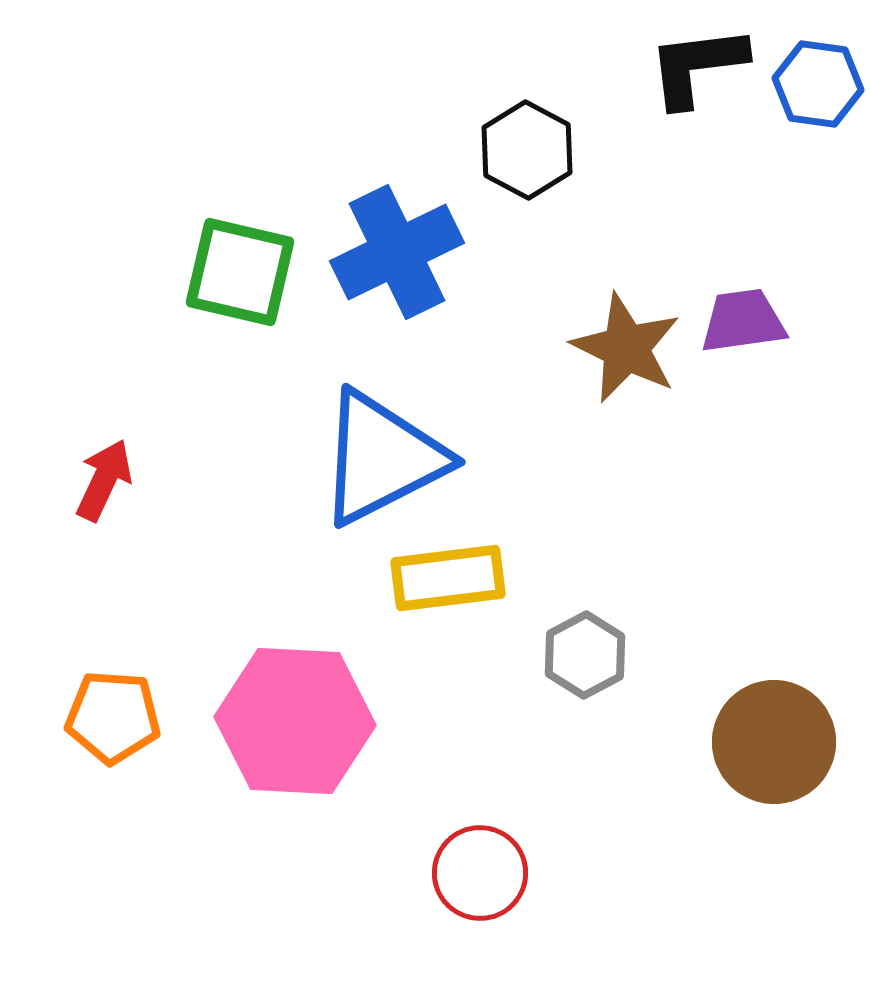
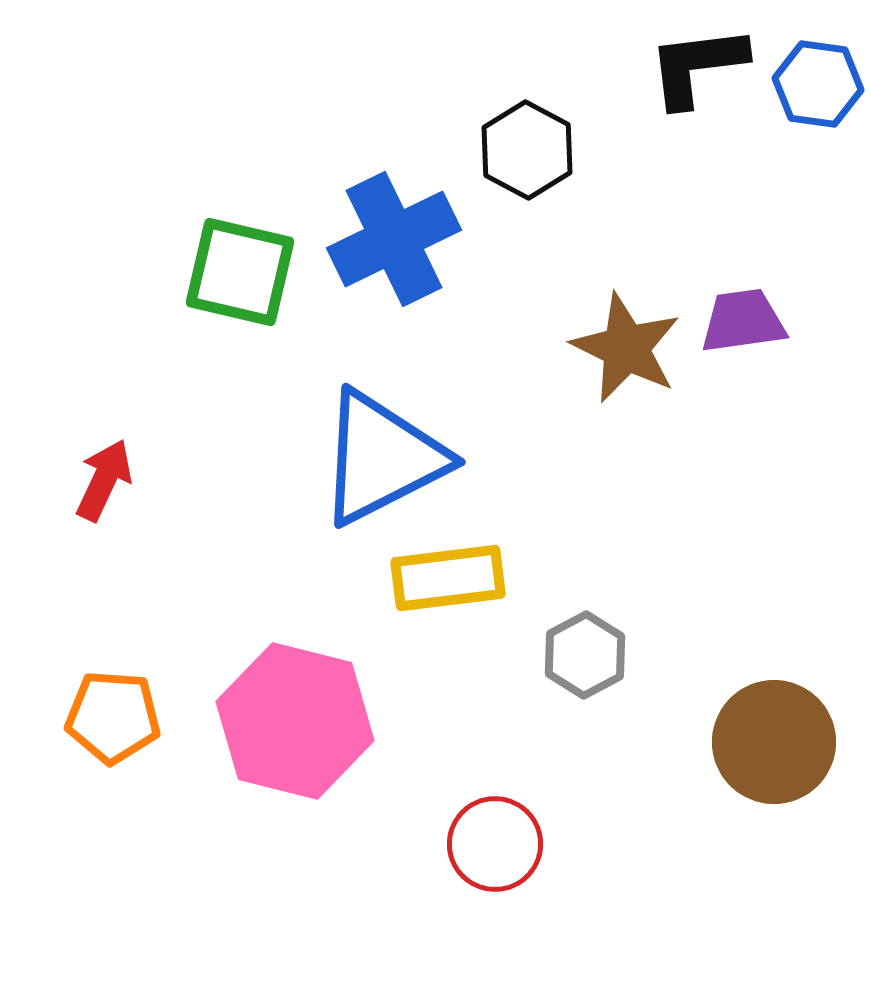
blue cross: moved 3 px left, 13 px up
pink hexagon: rotated 11 degrees clockwise
red circle: moved 15 px right, 29 px up
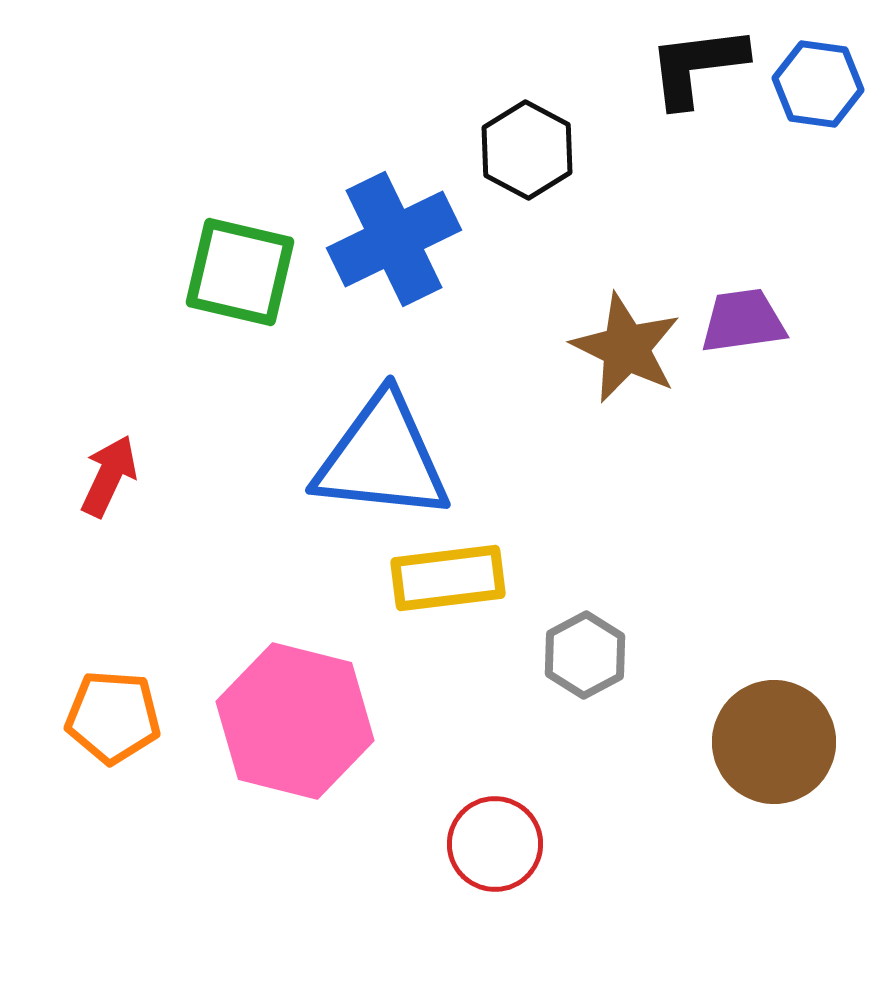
blue triangle: rotated 33 degrees clockwise
red arrow: moved 5 px right, 4 px up
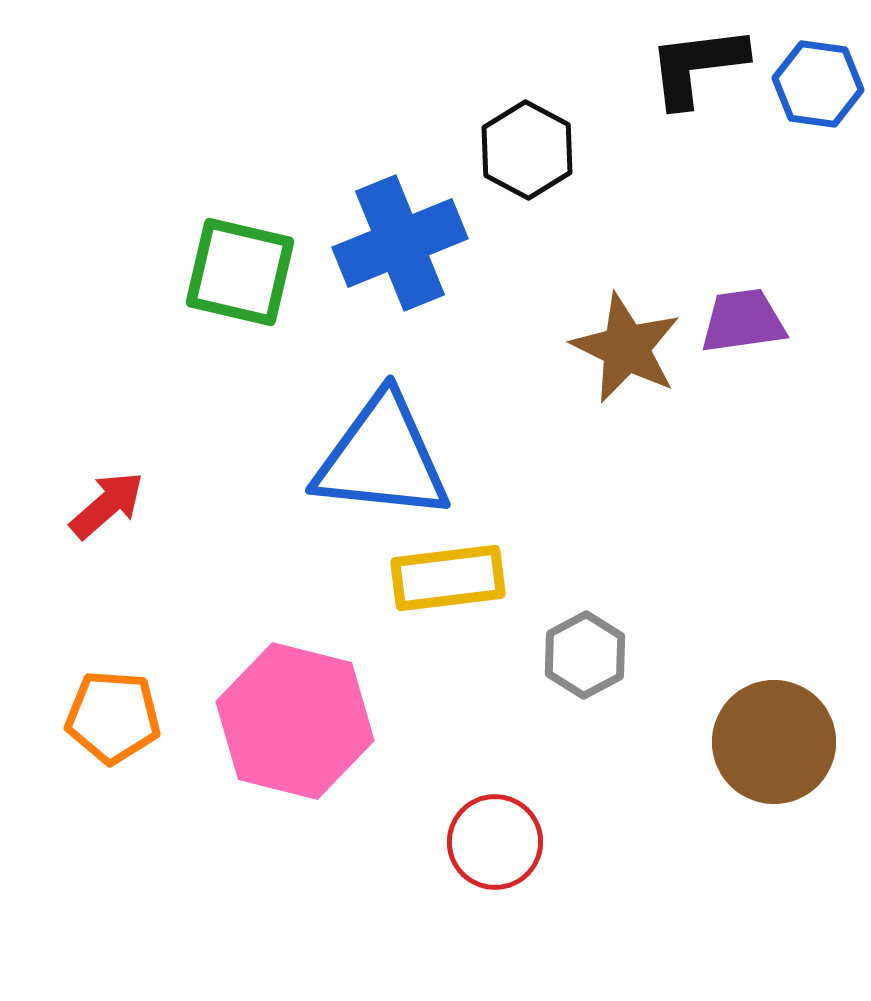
blue cross: moved 6 px right, 4 px down; rotated 4 degrees clockwise
red arrow: moved 2 px left, 29 px down; rotated 24 degrees clockwise
red circle: moved 2 px up
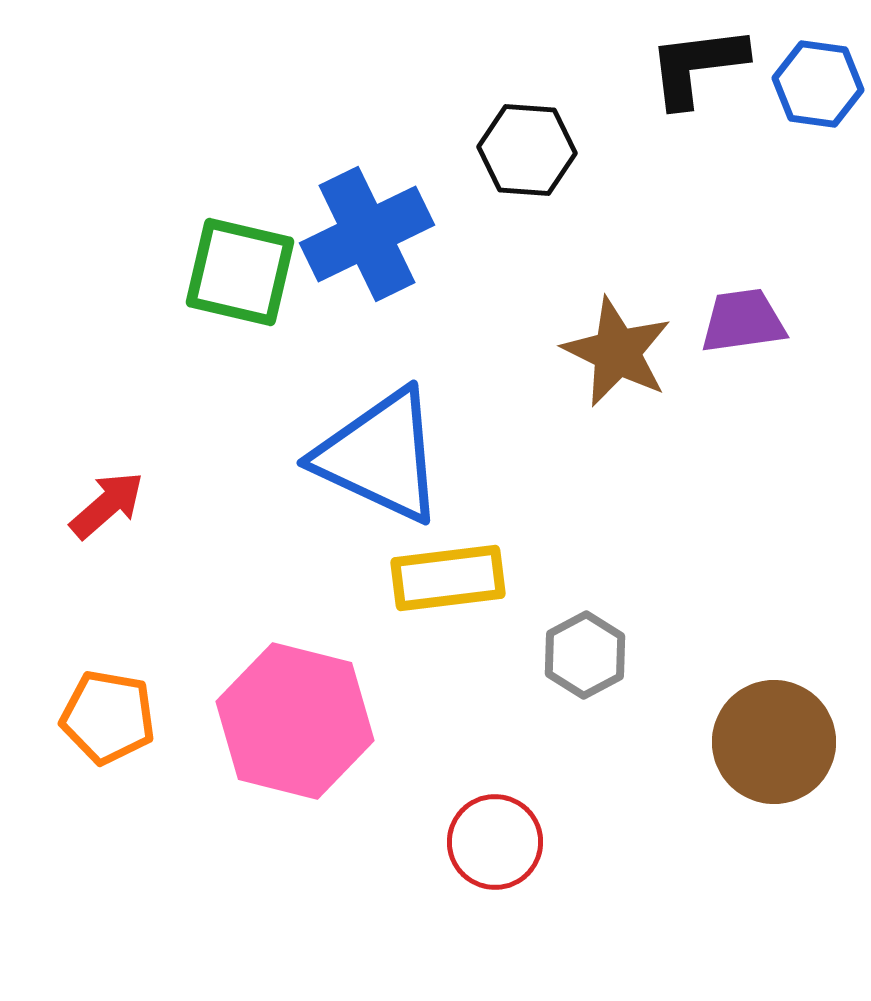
black hexagon: rotated 24 degrees counterclockwise
blue cross: moved 33 px left, 9 px up; rotated 4 degrees counterclockwise
brown star: moved 9 px left, 4 px down
blue triangle: moved 2 px left, 2 px up; rotated 19 degrees clockwise
orange pentagon: moved 5 px left; rotated 6 degrees clockwise
